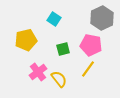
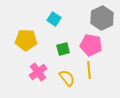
yellow pentagon: rotated 15 degrees clockwise
yellow line: moved 1 px right, 1 px down; rotated 42 degrees counterclockwise
yellow semicircle: moved 8 px right, 1 px up
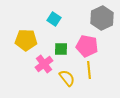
pink pentagon: moved 4 px left, 1 px down
green square: moved 2 px left; rotated 16 degrees clockwise
pink cross: moved 6 px right, 8 px up
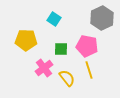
pink cross: moved 4 px down
yellow line: rotated 12 degrees counterclockwise
